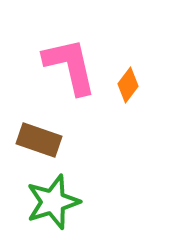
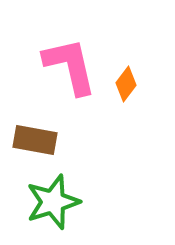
orange diamond: moved 2 px left, 1 px up
brown rectangle: moved 4 px left; rotated 9 degrees counterclockwise
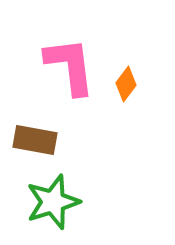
pink L-shape: rotated 6 degrees clockwise
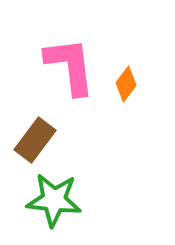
brown rectangle: rotated 63 degrees counterclockwise
green star: moved 1 px right, 2 px up; rotated 24 degrees clockwise
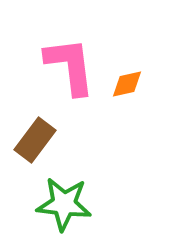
orange diamond: moved 1 px right; rotated 40 degrees clockwise
green star: moved 10 px right, 4 px down
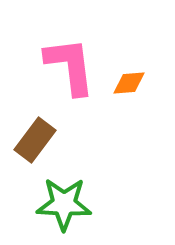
orange diamond: moved 2 px right, 1 px up; rotated 8 degrees clockwise
green star: rotated 4 degrees counterclockwise
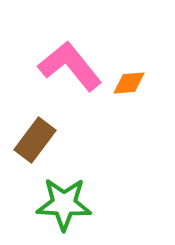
pink L-shape: rotated 32 degrees counterclockwise
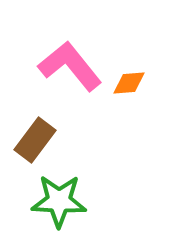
green star: moved 5 px left, 3 px up
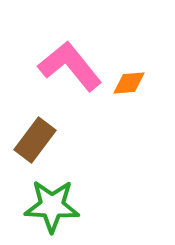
green star: moved 7 px left, 5 px down
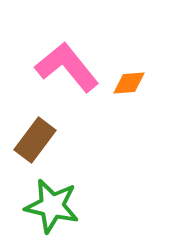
pink L-shape: moved 3 px left, 1 px down
green star: rotated 10 degrees clockwise
